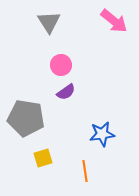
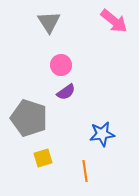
gray pentagon: moved 3 px right; rotated 9 degrees clockwise
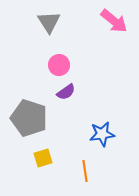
pink circle: moved 2 px left
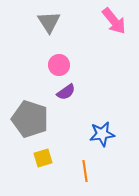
pink arrow: rotated 12 degrees clockwise
gray pentagon: moved 1 px right, 1 px down
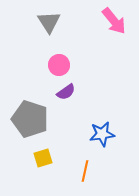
orange line: rotated 20 degrees clockwise
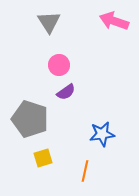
pink arrow: rotated 148 degrees clockwise
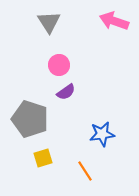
orange line: rotated 45 degrees counterclockwise
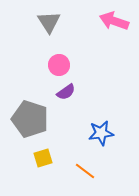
blue star: moved 1 px left, 1 px up
orange line: rotated 20 degrees counterclockwise
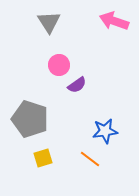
purple semicircle: moved 11 px right, 7 px up
blue star: moved 4 px right, 2 px up
orange line: moved 5 px right, 12 px up
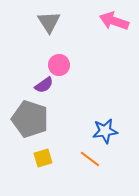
purple semicircle: moved 33 px left
